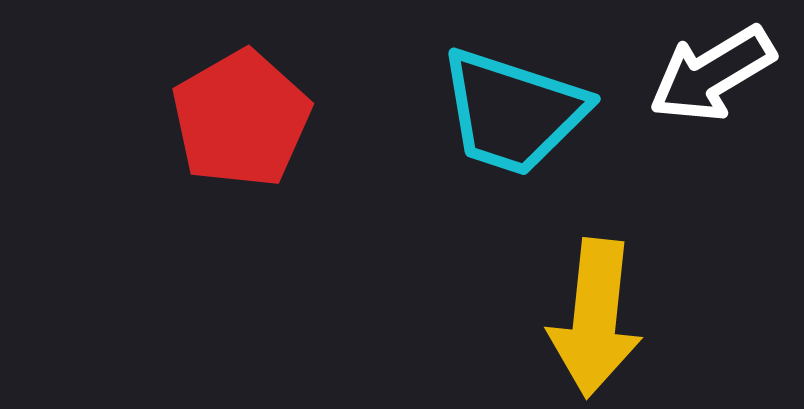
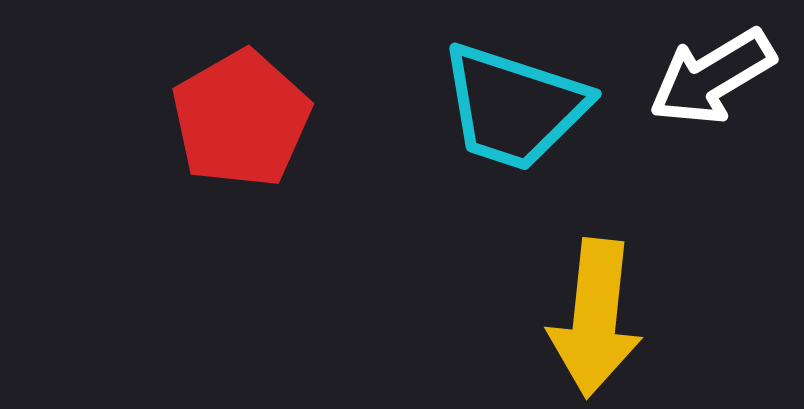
white arrow: moved 3 px down
cyan trapezoid: moved 1 px right, 5 px up
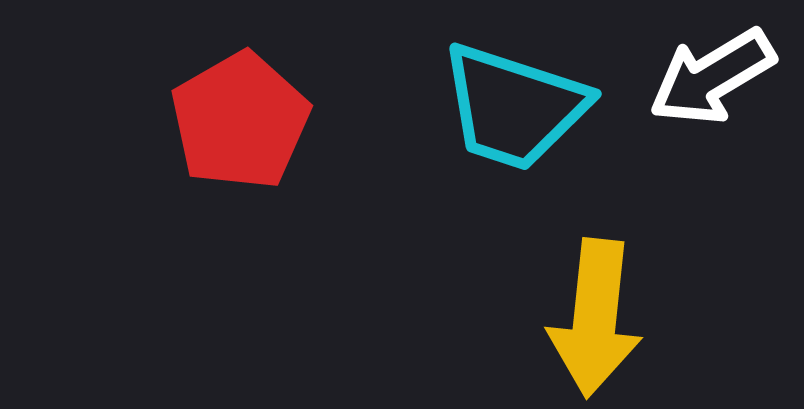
red pentagon: moved 1 px left, 2 px down
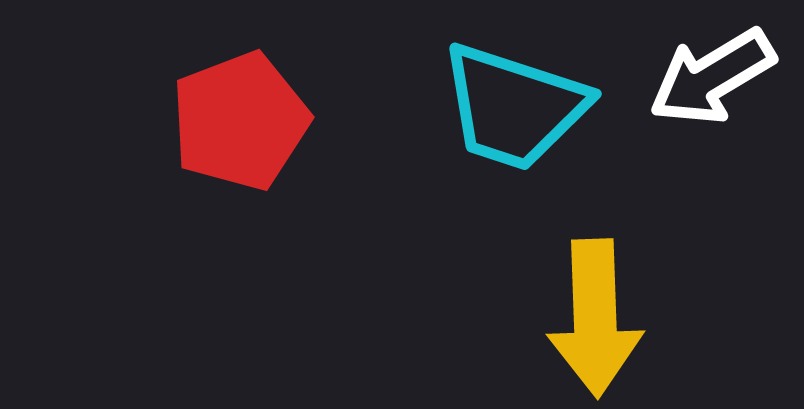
red pentagon: rotated 9 degrees clockwise
yellow arrow: rotated 8 degrees counterclockwise
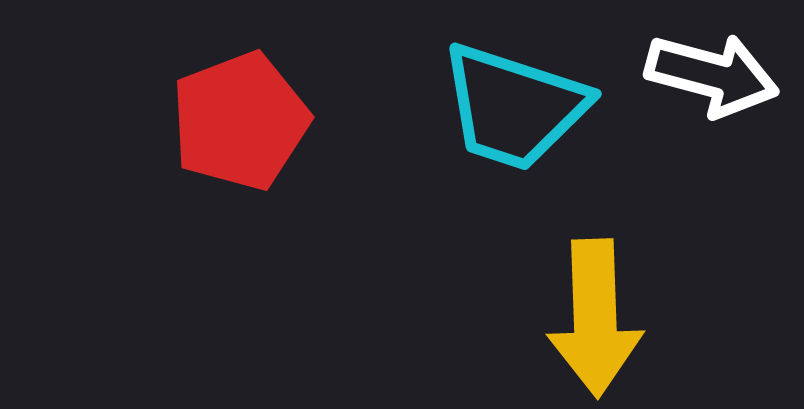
white arrow: moved 2 px up; rotated 134 degrees counterclockwise
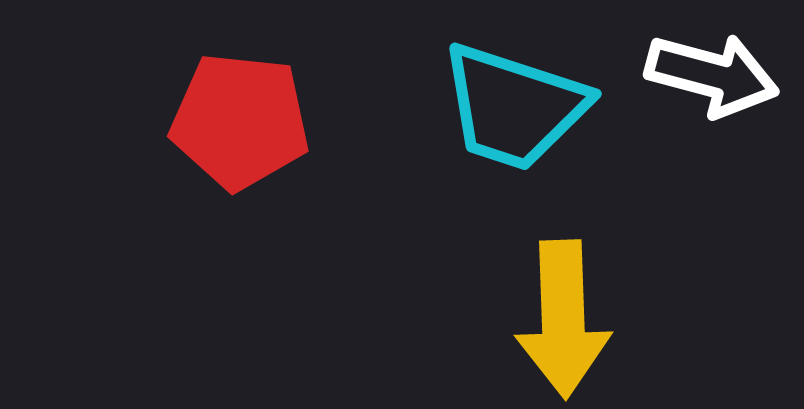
red pentagon: rotated 27 degrees clockwise
yellow arrow: moved 32 px left, 1 px down
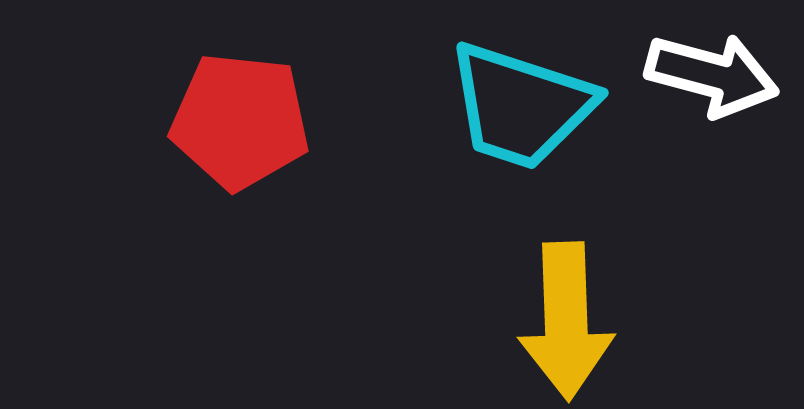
cyan trapezoid: moved 7 px right, 1 px up
yellow arrow: moved 3 px right, 2 px down
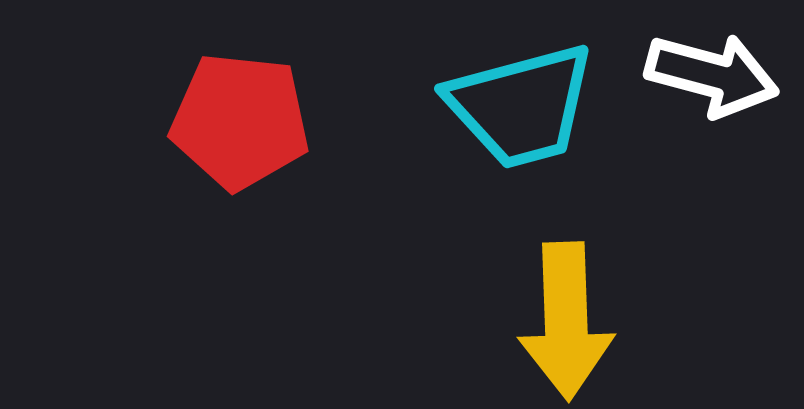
cyan trapezoid: rotated 33 degrees counterclockwise
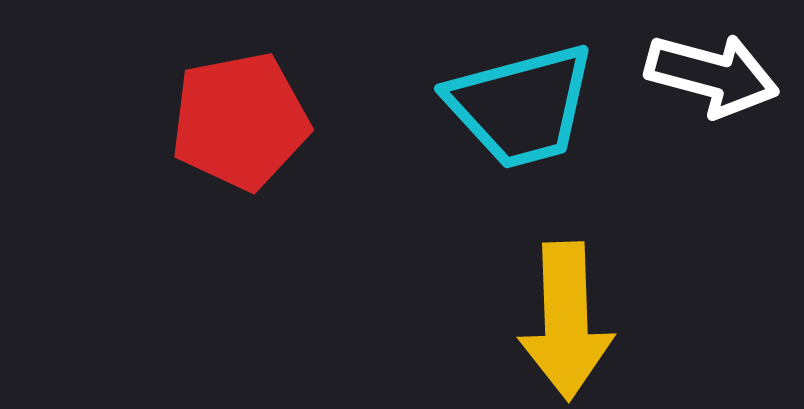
red pentagon: rotated 17 degrees counterclockwise
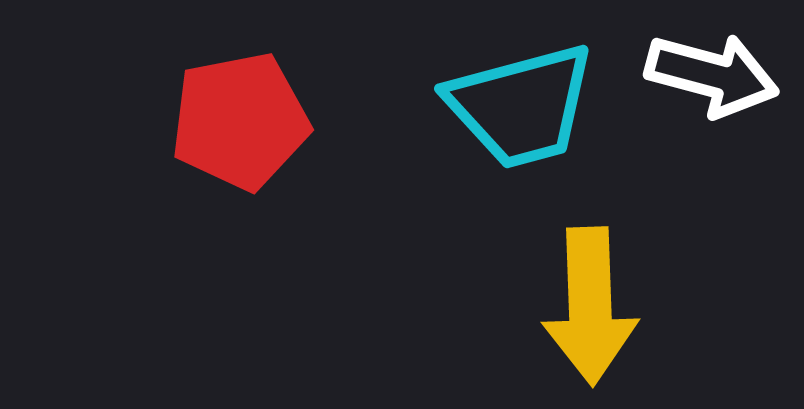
yellow arrow: moved 24 px right, 15 px up
